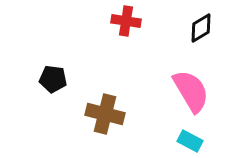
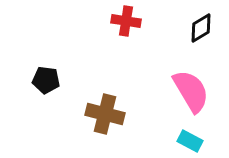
black pentagon: moved 7 px left, 1 px down
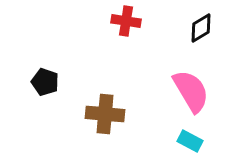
black pentagon: moved 1 px left, 2 px down; rotated 12 degrees clockwise
brown cross: rotated 9 degrees counterclockwise
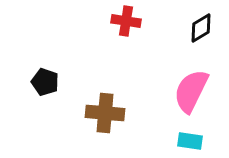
pink semicircle: rotated 123 degrees counterclockwise
brown cross: moved 1 px up
cyan rectangle: rotated 20 degrees counterclockwise
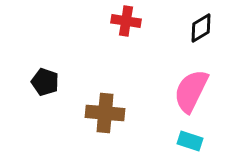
cyan rectangle: rotated 10 degrees clockwise
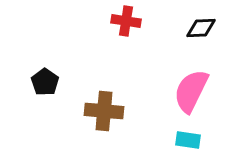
black diamond: rotated 28 degrees clockwise
black pentagon: rotated 16 degrees clockwise
brown cross: moved 1 px left, 2 px up
cyan rectangle: moved 2 px left, 1 px up; rotated 10 degrees counterclockwise
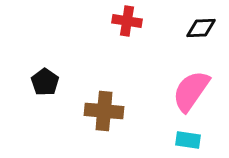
red cross: moved 1 px right
pink semicircle: rotated 9 degrees clockwise
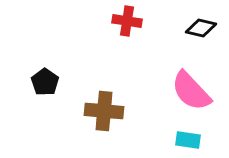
black diamond: rotated 16 degrees clockwise
pink semicircle: rotated 78 degrees counterclockwise
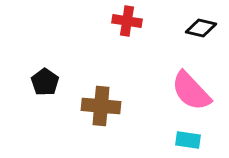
brown cross: moved 3 px left, 5 px up
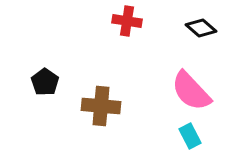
black diamond: rotated 28 degrees clockwise
cyan rectangle: moved 2 px right, 4 px up; rotated 55 degrees clockwise
